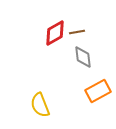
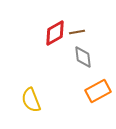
yellow semicircle: moved 9 px left, 5 px up
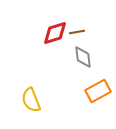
red diamond: rotated 12 degrees clockwise
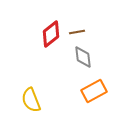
red diamond: moved 4 px left, 1 px down; rotated 20 degrees counterclockwise
orange rectangle: moved 4 px left
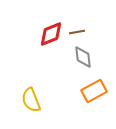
red diamond: rotated 16 degrees clockwise
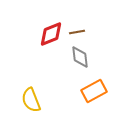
gray diamond: moved 3 px left
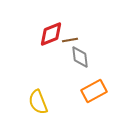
brown line: moved 7 px left, 8 px down
yellow semicircle: moved 7 px right, 2 px down
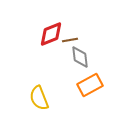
orange rectangle: moved 4 px left, 6 px up
yellow semicircle: moved 1 px right, 4 px up
